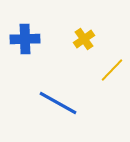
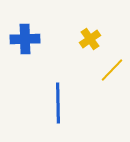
yellow cross: moved 6 px right
blue line: rotated 60 degrees clockwise
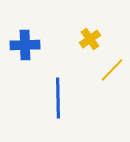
blue cross: moved 6 px down
blue line: moved 5 px up
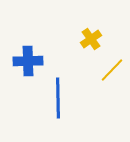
yellow cross: moved 1 px right
blue cross: moved 3 px right, 16 px down
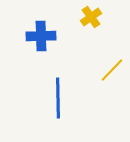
yellow cross: moved 22 px up
blue cross: moved 13 px right, 25 px up
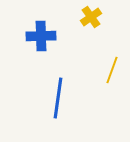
yellow line: rotated 24 degrees counterclockwise
blue line: rotated 9 degrees clockwise
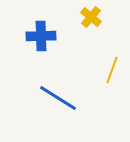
yellow cross: rotated 15 degrees counterclockwise
blue line: rotated 66 degrees counterclockwise
